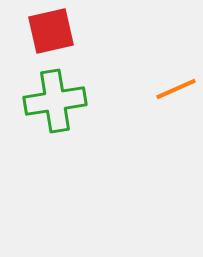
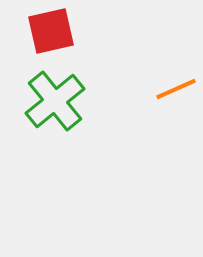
green cross: rotated 30 degrees counterclockwise
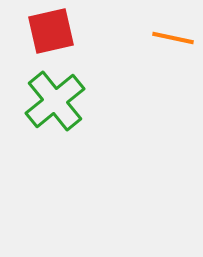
orange line: moved 3 px left, 51 px up; rotated 36 degrees clockwise
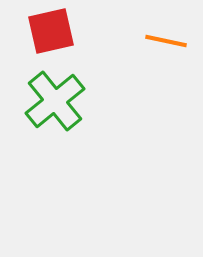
orange line: moved 7 px left, 3 px down
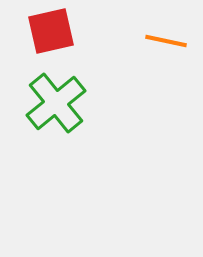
green cross: moved 1 px right, 2 px down
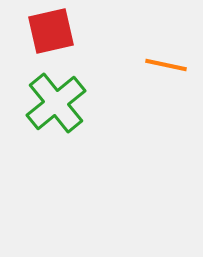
orange line: moved 24 px down
